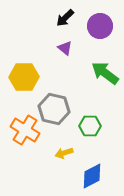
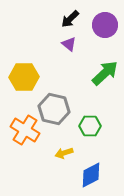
black arrow: moved 5 px right, 1 px down
purple circle: moved 5 px right, 1 px up
purple triangle: moved 4 px right, 4 px up
green arrow: rotated 100 degrees clockwise
blue diamond: moved 1 px left, 1 px up
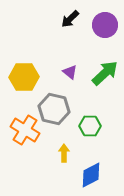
purple triangle: moved 1 px right, 28 px down
yellow arrow: rotated 108 degrees clockwise
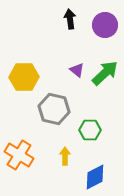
black arrow: rotated 126 degrees clockwise
purple triangle: moved 7 px right, 2 px up
green hexagon: moved 4 px down
orange cross: moved 6 px left, 25 px down
yellow arrow: moved 1 px right, 3 px down
blue diamond: moved 4 px right, 2 px down
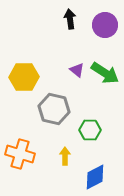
green arrow: rotated 76 degrees clockwise
orange cross: moved 1 px right, 1 px up; rotated 16 degrees counterclockwise
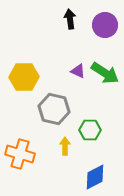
purple triangle: moved 1 px right, 1 px down; rotated 14 degrees counterclockwise
yellow arrow: moved 10 px up
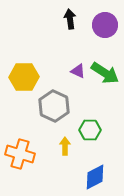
gray hexagon: moved 3 px up; rotated 12 degrees clockwise
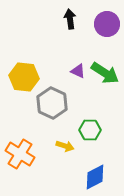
purple circle: moved 2 px right, 1 px up
yellow hexagon: rotated 8 degrees clockwise
gray hexagon: moved 2 px left, 3 px up
yellow arrow: rotated 108 degrees clockwise
orange cross: rotated 16 degrees clockwise
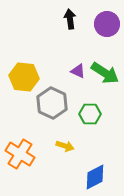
green hexagon: moved 16 px up
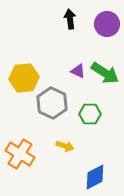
yellow hexagon: moved 1 px down; rotated 12 degrees counterclockwise
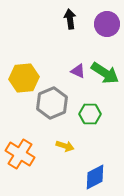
gray hexagon: rotated 12 degrees clockwise
